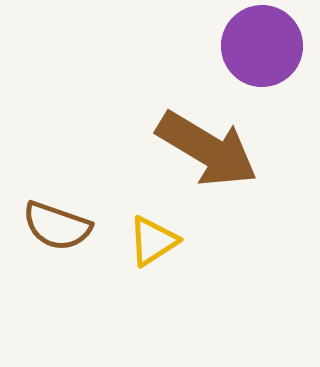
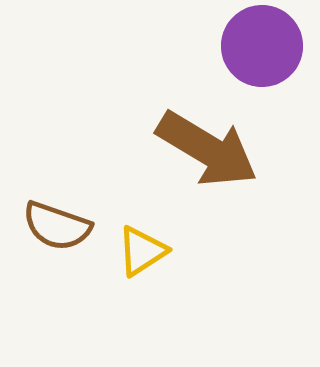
yellow triangle: moved 11 px left, 10 px down
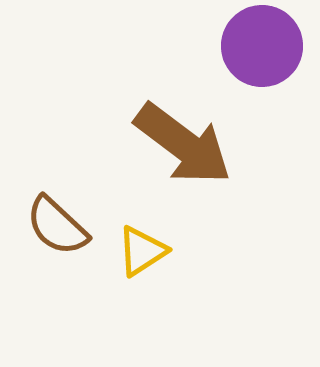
brown arrow: moved 24 px left, 5 px up; rotated 6 degrees clockwise
brown semicircle: rotated 24 degrees clockwise
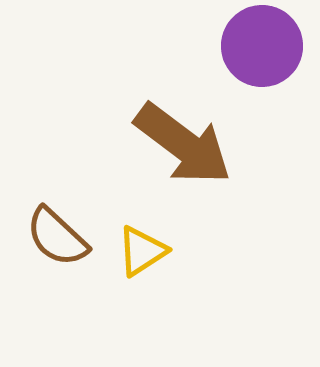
brown semicircle: moved 11 px down
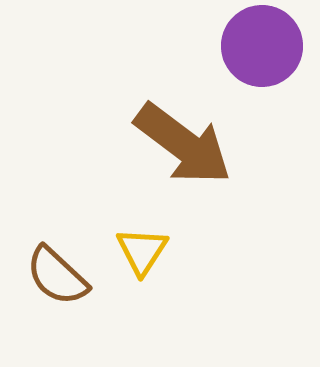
brown semicircle: moved 39 px down
yellow triangle: rotated 24 degrees counterclockwise
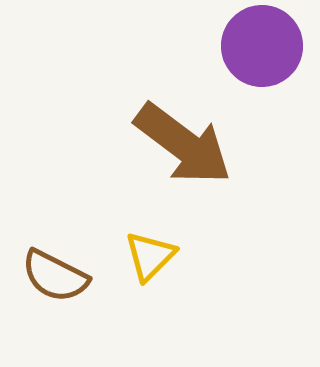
yellow triangle: moved 8 px right, 5 px down; rotated 12 degrees clockwise
brown semicircle: moved 2 px left; rotated 16 degrees counterclockwise
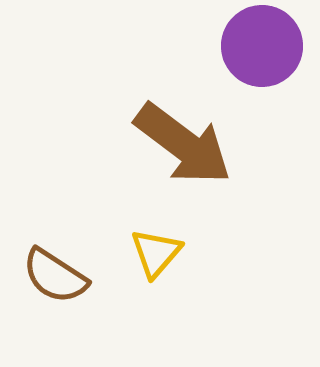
yellow triangle: moved 6 px right, 3 px up; rotated 4 degrees counterclockwise
brown semicircle: rotated 6 degrees clockwise
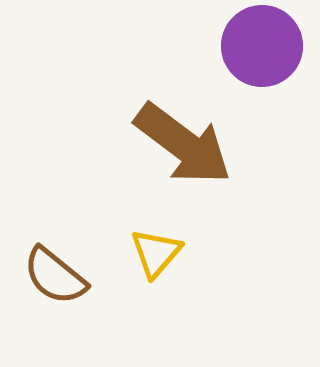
brown semicircle: rotated 6 degrees clockwise
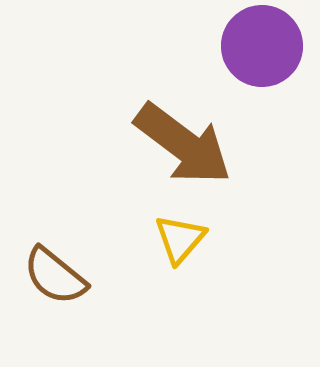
yellow triangle: moved 24 px right, 14 px up
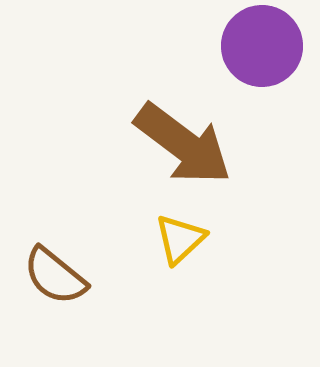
yellow triangle: rotated 6 degrees clockwise
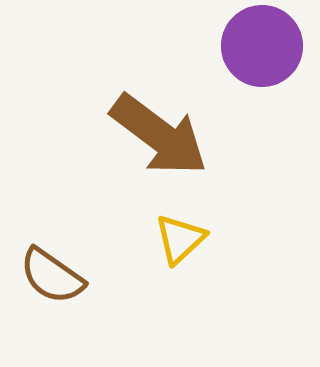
brown arrow: moved 24 px left, 9 px up
brown semicircle: moved 3 px left; rotated 4 degrees counterclockwise
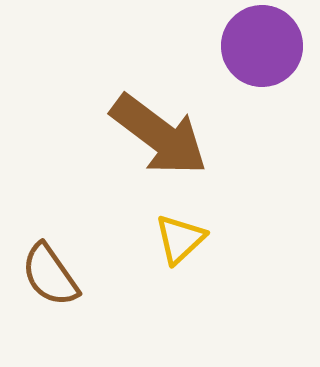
brown semicircle: moved 2 px left, 1 px up; rotated 20 degrees clockwise
